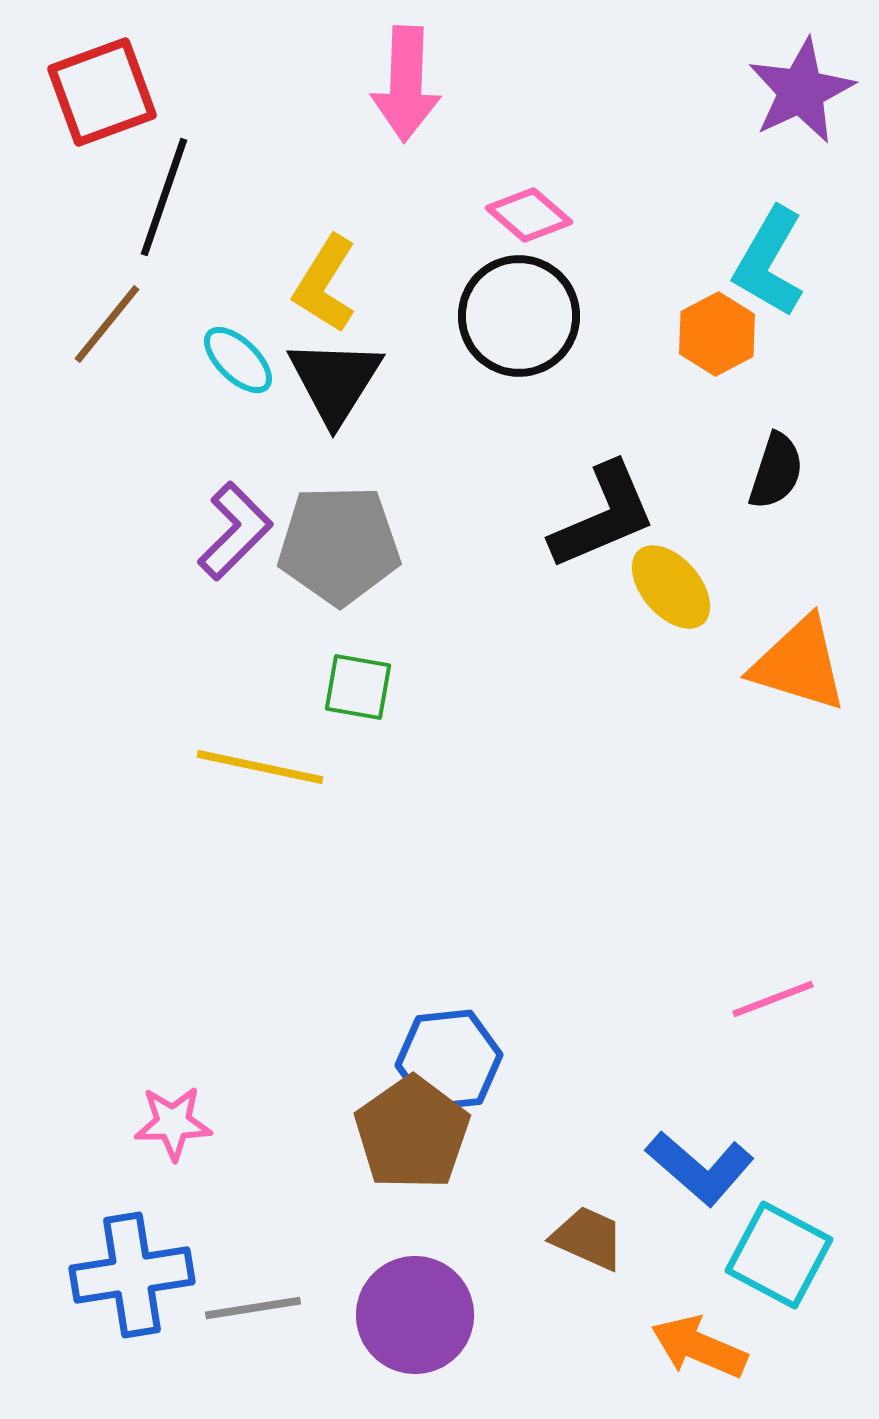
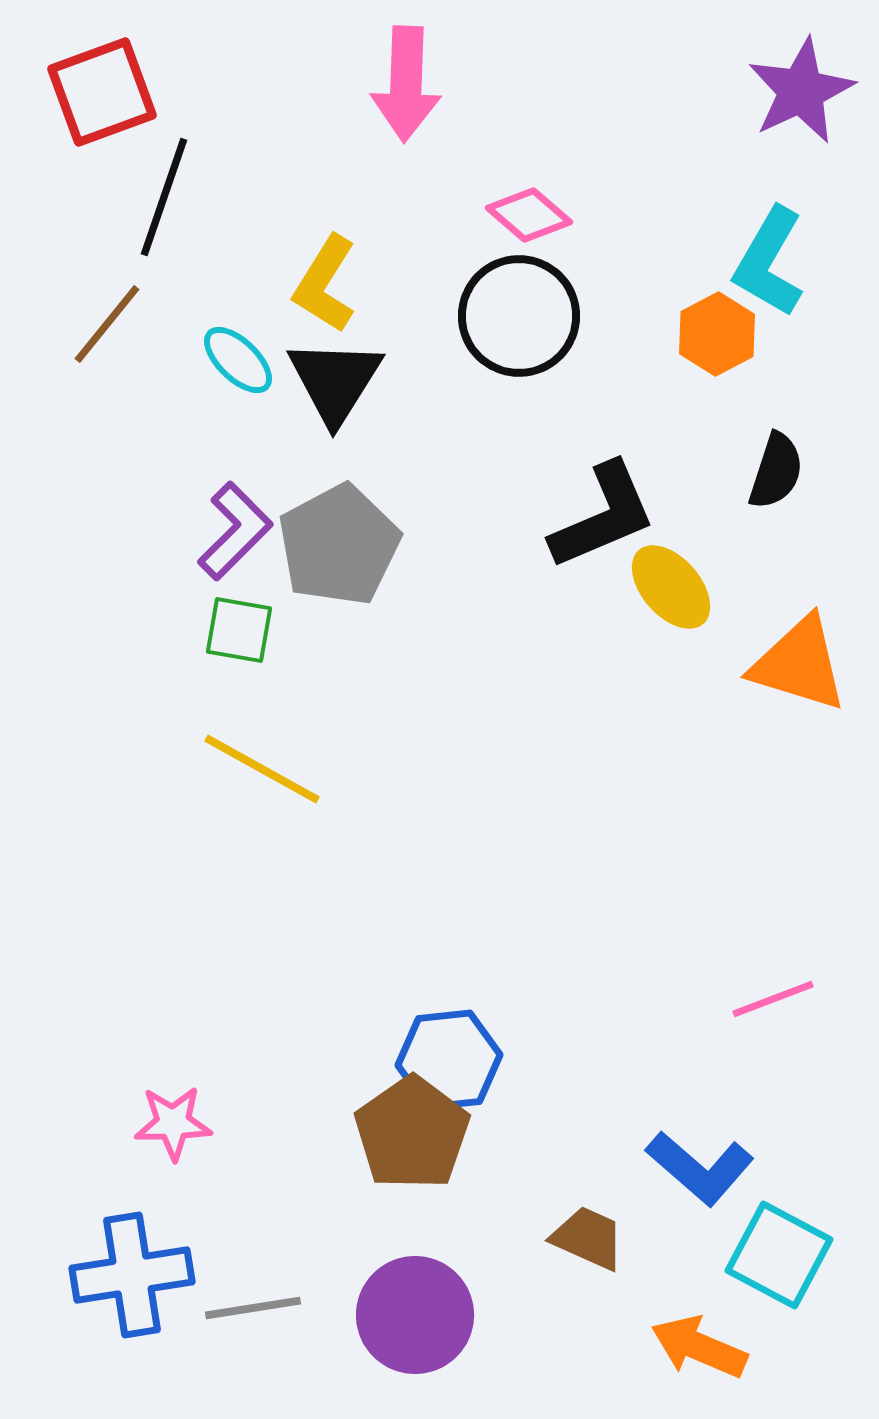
gray pentagon: rotated 27 degrees counterclockwise
green square: moved 119 px left, 57 px up
yellow line: moved 2 px right, 2 px down; rotated 17 degrees clockwise
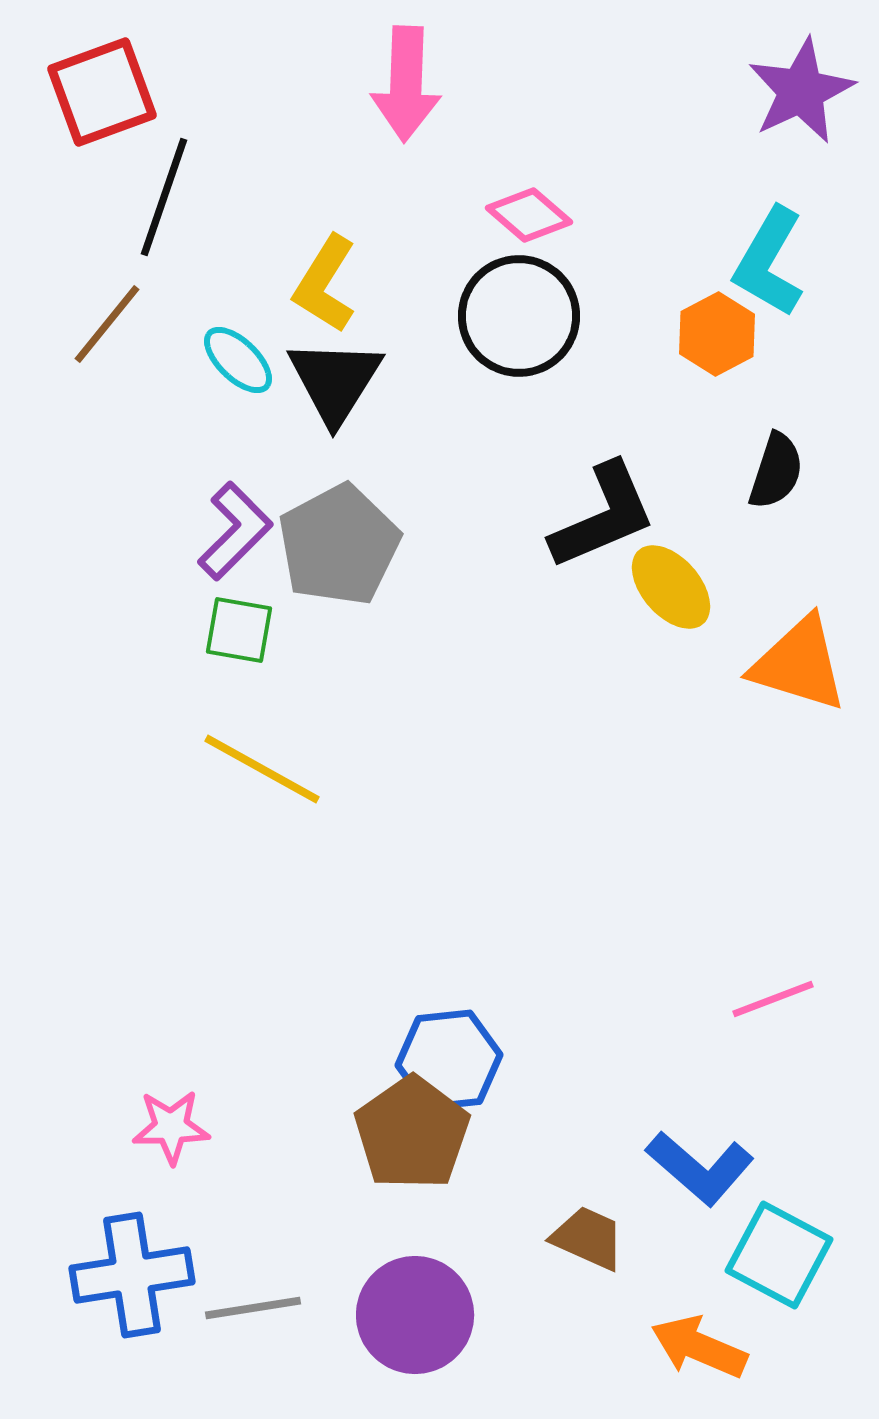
pink star: moved 2 px left, 4 px down
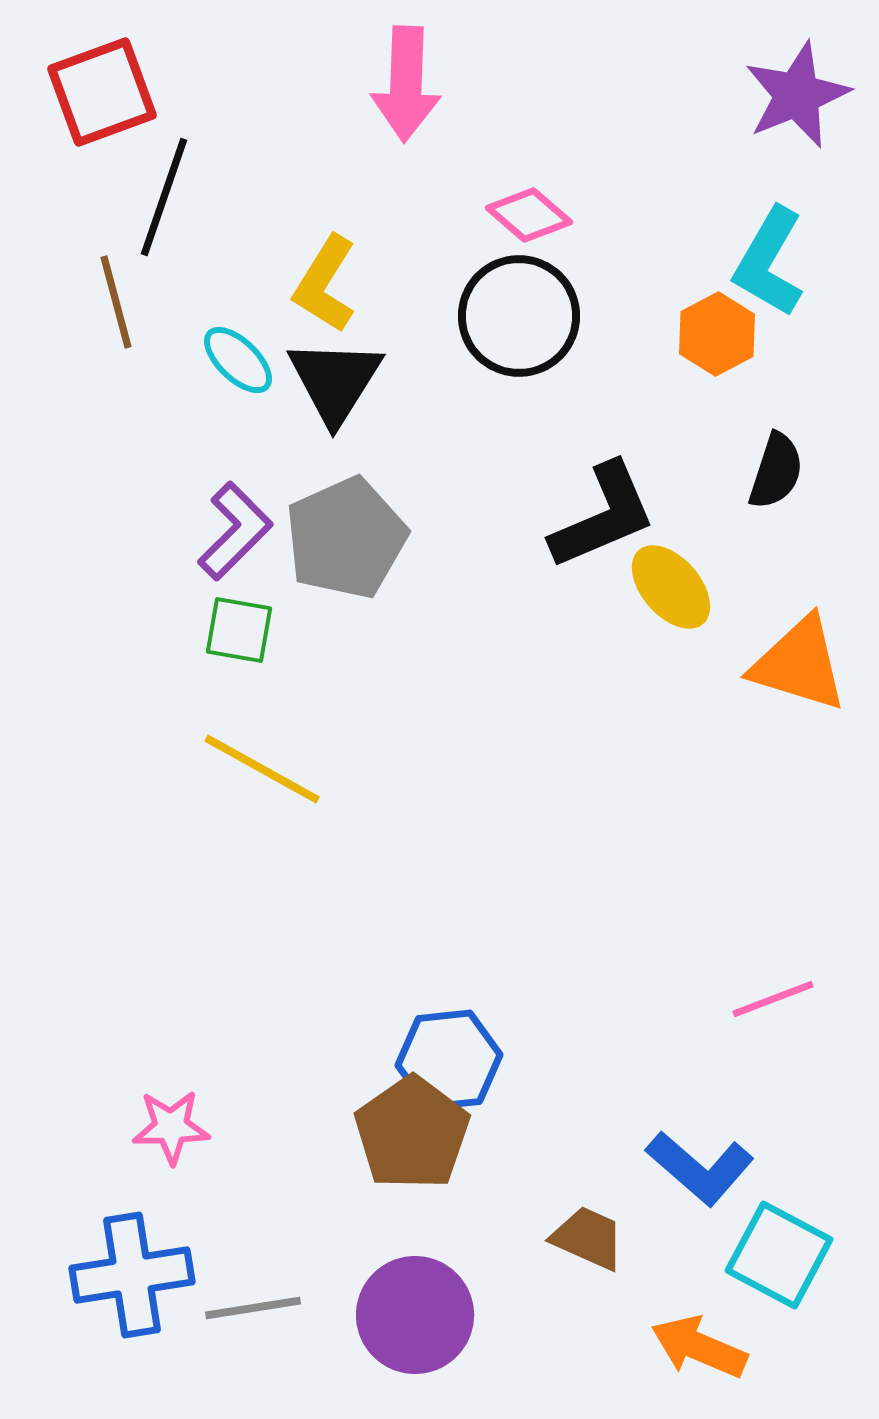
purple star: moved 4 px left, 4 px down; rotated 3 degrees clockwise
brown line: moved 9 px right, 22 px up; rotated 54 degrees counterclockwise
gray pentagon: moved 7 px right, 7 px up; rotated 4 degrees clockwise
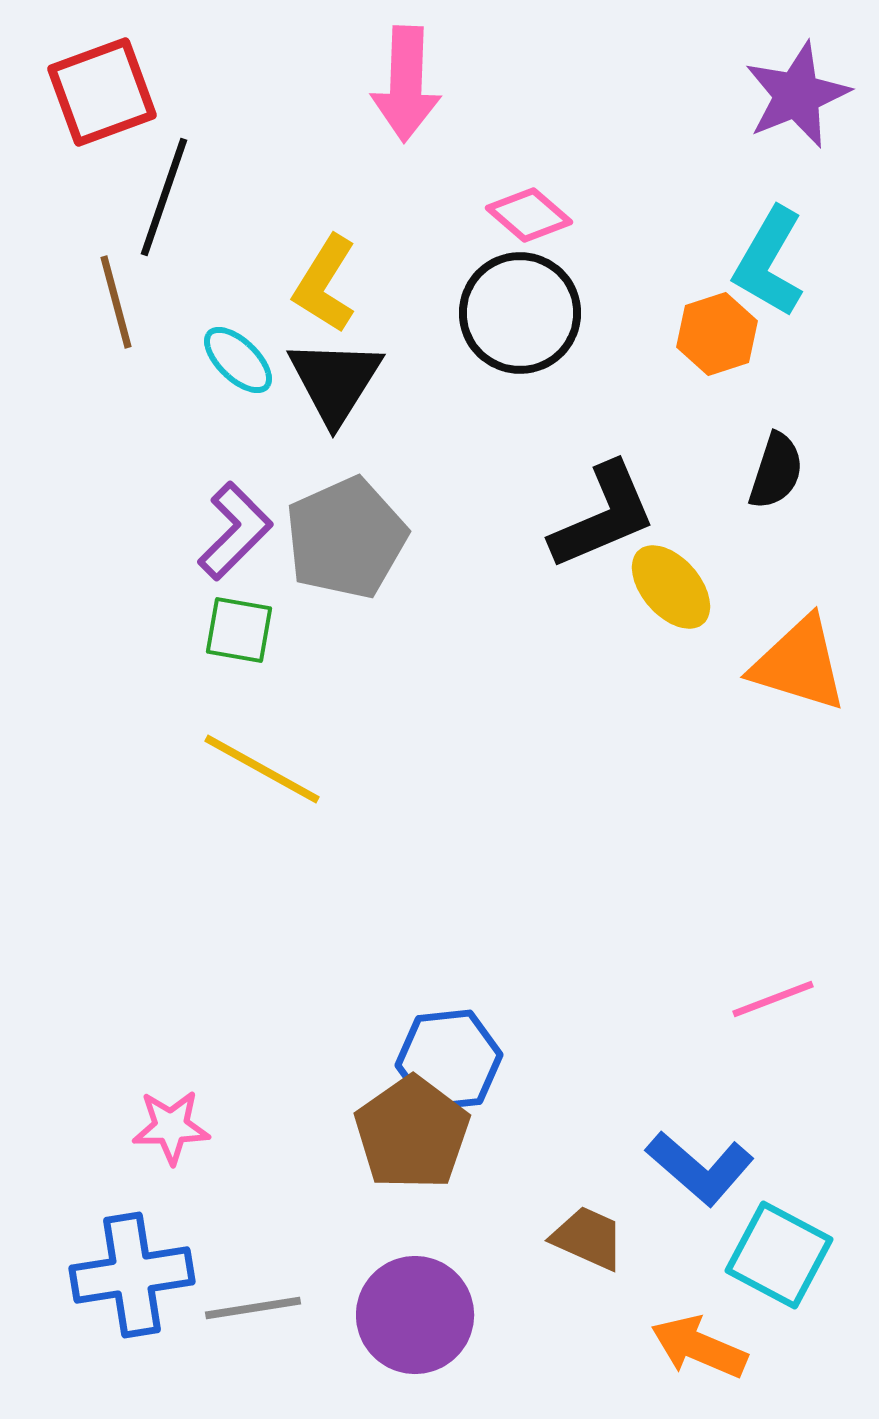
black circle: moved 1 px right, 3 px up
orange hexagon: rotated 10 degrees clockwise
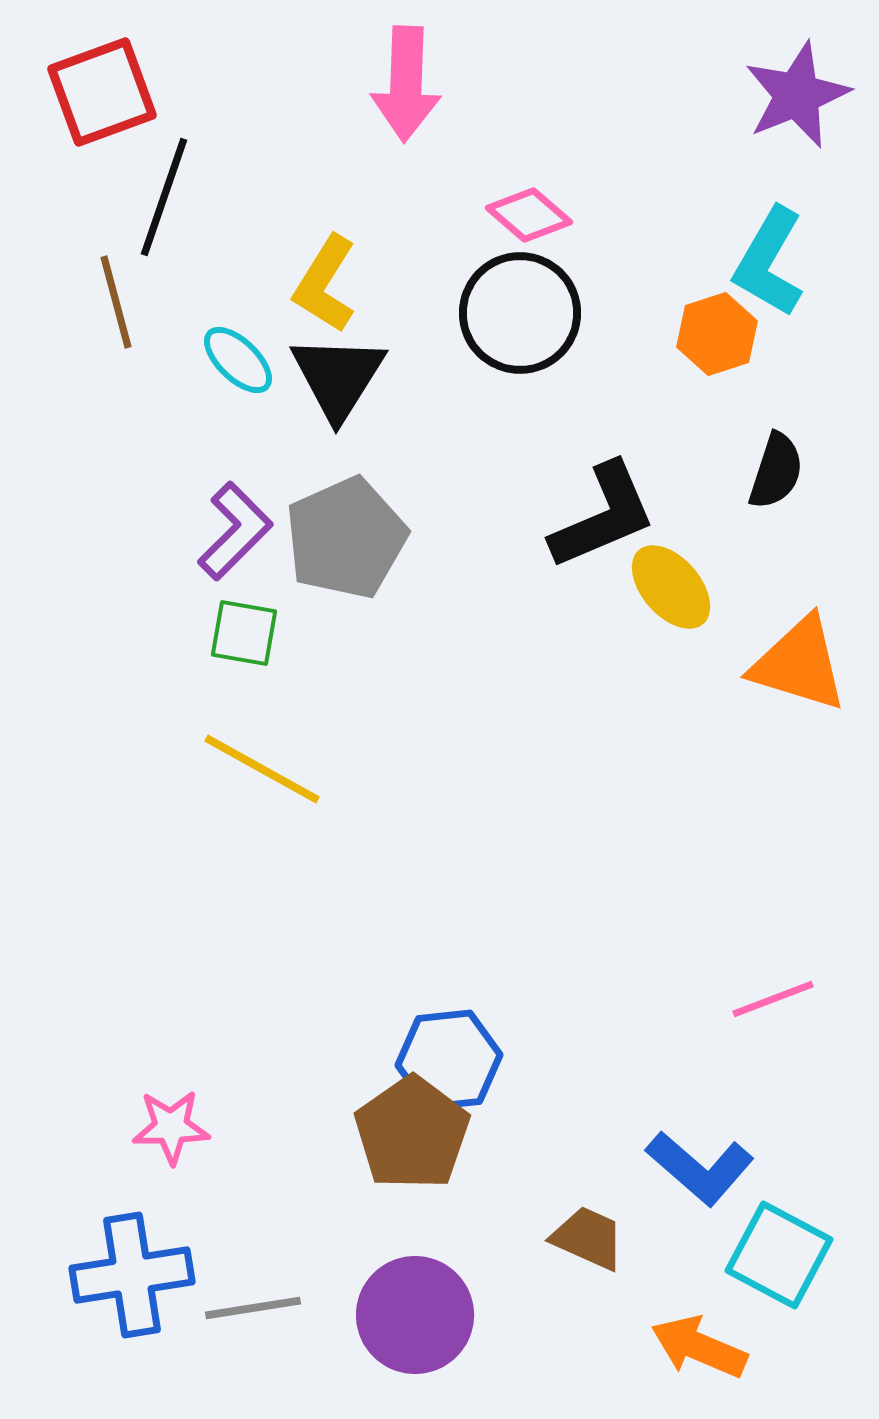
black triangle: moved 3 px right, 4 px up
green square: moved 5 px right, 3 px down
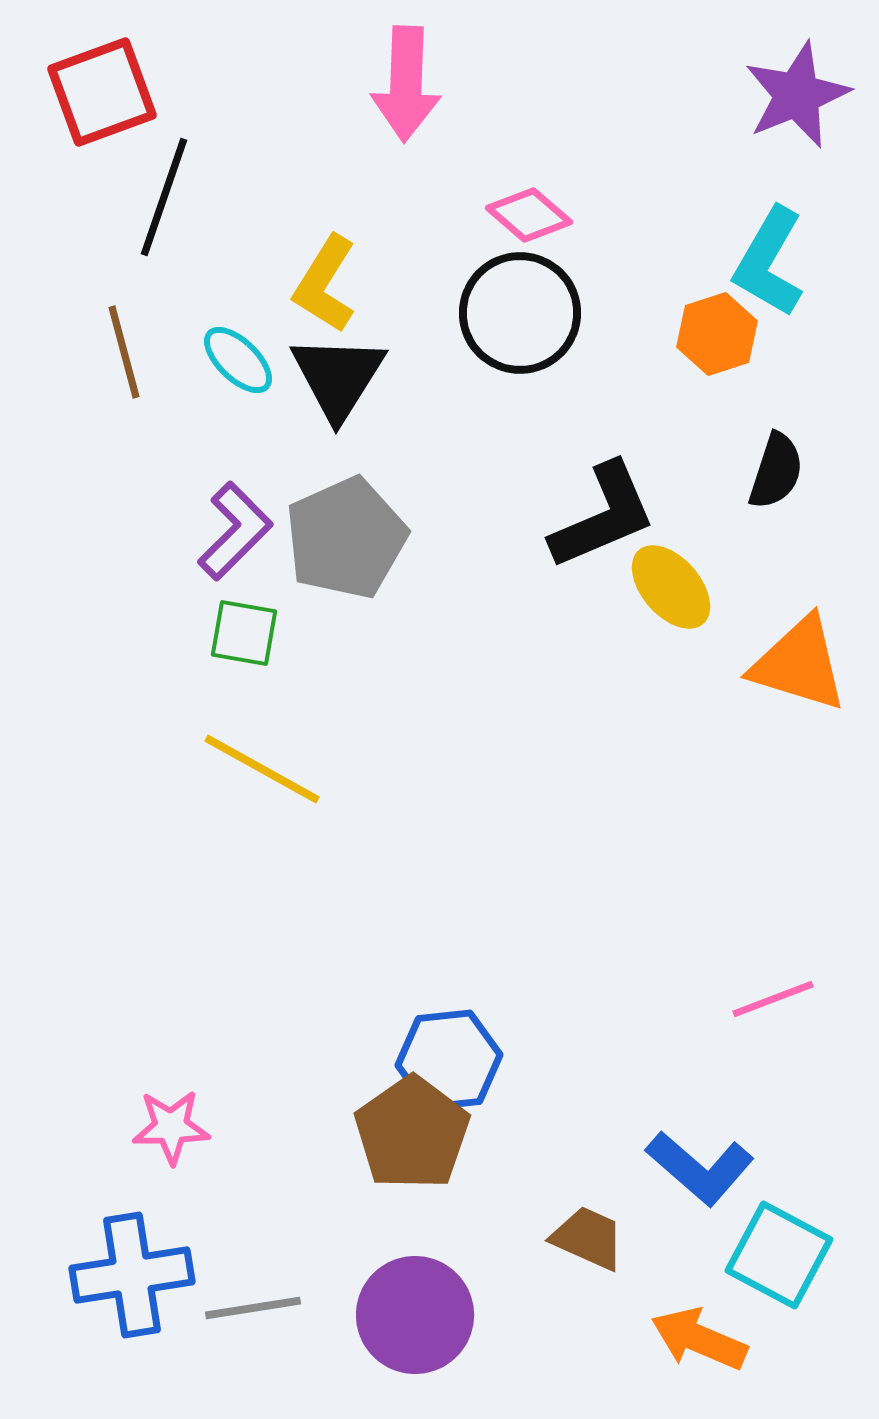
brown line: moved 8 px right, 50 px down
orange arrow: moved 8 px up
